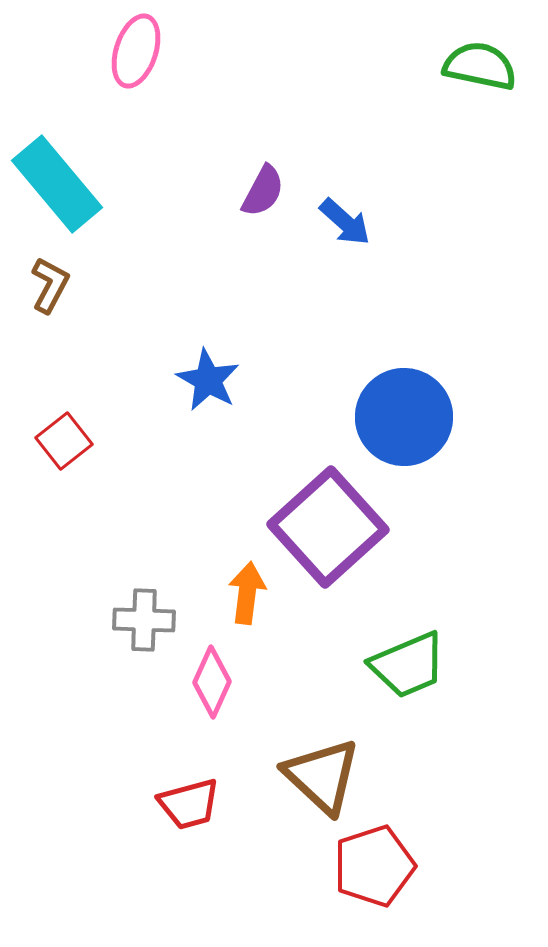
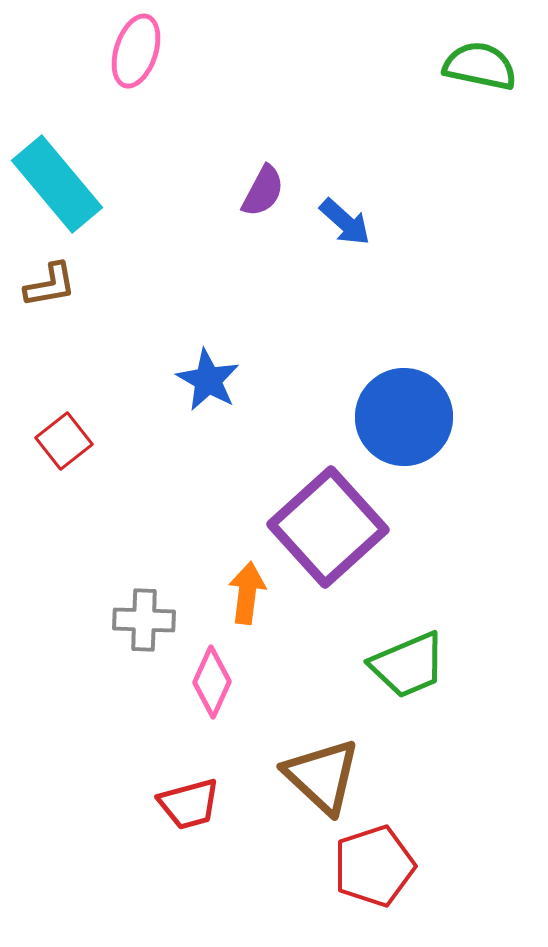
brown L-shape: rotated 52 degrees clockwise
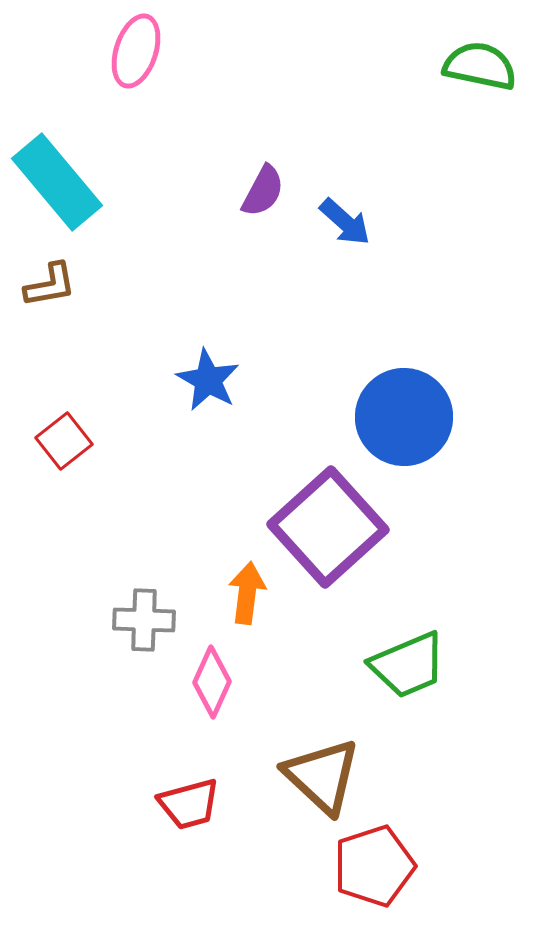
cyan rectangle: moved 2 px up
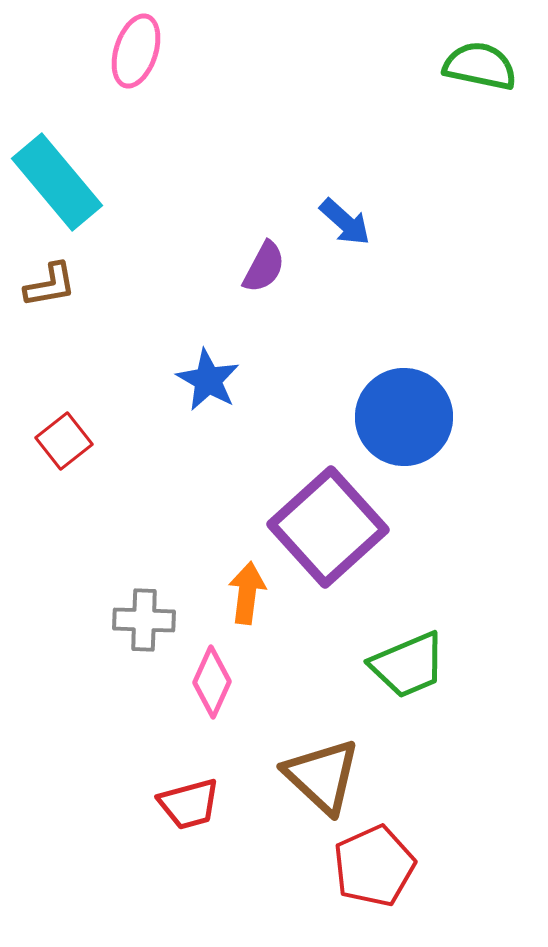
purple semicircle: moved 1 px right, 76 px down
red pentagon: rotated 6 degrees counterclockwise
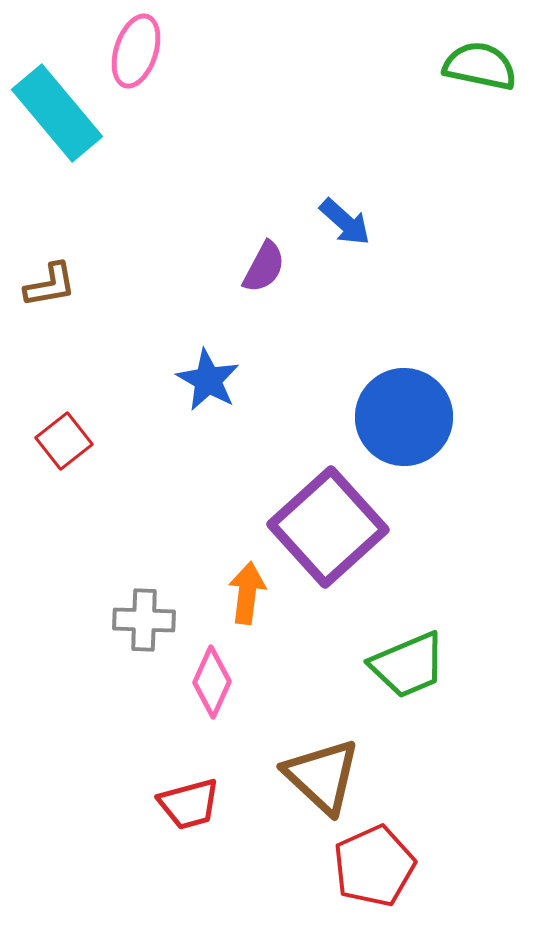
cyan rectangle: moved 69 px up
